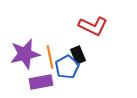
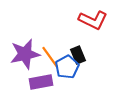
red L-shape: moved 6 px up
orange line: rotated 25 degrees counterclockwise
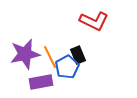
red L-shape: moved 1 px right, 1 px down
orange line: rotated 10 degrees clockwise
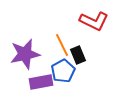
orange line: moved 12 px right, 12 px up
blue pentagon: moved 4 px left, 4 px down
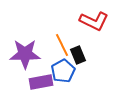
purple star: rotated 12 degrees clockwise
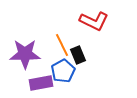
purple rectangle: moved 1 px down
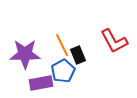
red L-shape: moved 20 px right, 20 px down; rotated 36 degrees clockwise
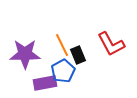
red L-shape: moved 3 px left, 3 px down
purple rectangle: moved 4 px right
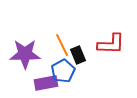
red L-shape: rotated 60 degrees counterclockwise
purple rectangle: moved 1 px right
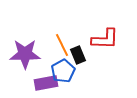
red L-shape: moved 6 px left, 5 px up
